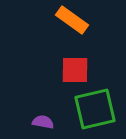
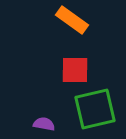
purple semicircle: moved 1 px right, 2 px down
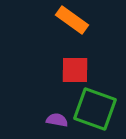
green square: rotated 33 degrees clockwise
purple semicircle: moved 13 px right, 4 px up
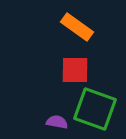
orange rectangle: moved 5 px right, 7 px down
purple semicircle: moved 2 px down
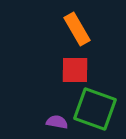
orange rectangle: moved 2 px down; rotated 24 degrees clockwise
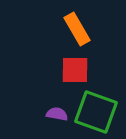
green square: moved 1 px right, 3 px down
purple semicircle: moved 8 px up
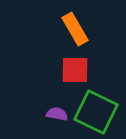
orange rectangle: moved 2 px left
green square: rotated 6 degrees clockwise
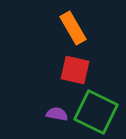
orange rectangle: moved 2 px left, 1 px up
red square: rotated 12 degrees clockwise
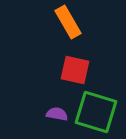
orange rectangle: moved 5 px left, 6 px up
green square: rotated 9 degrees counterclockwise
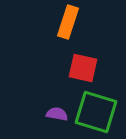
orange rectangle: rotated 48 degrees clockwise
red square: moved 8 px right, 2 px up
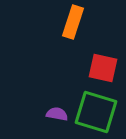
orange rectangle: moved 5 px right
red square: moved 20 px right
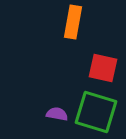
orange rectangle: rotated 8 degrees counterclockwise
